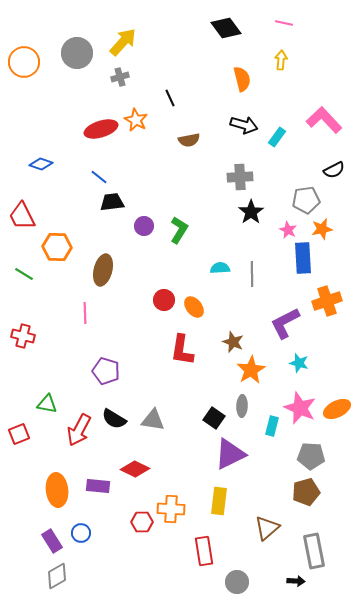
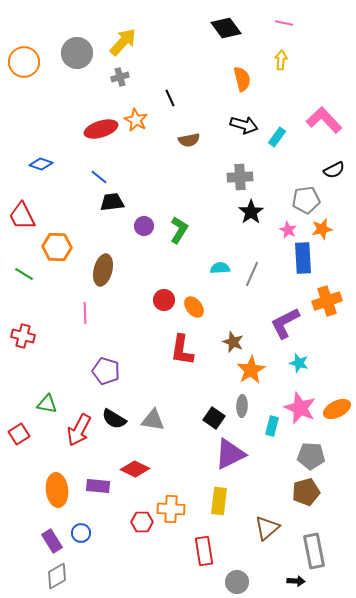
gray line at (252, 274): rotated 25 degrees clockwise
red square at (19, 434): rotated 10 degrees counterclockwise
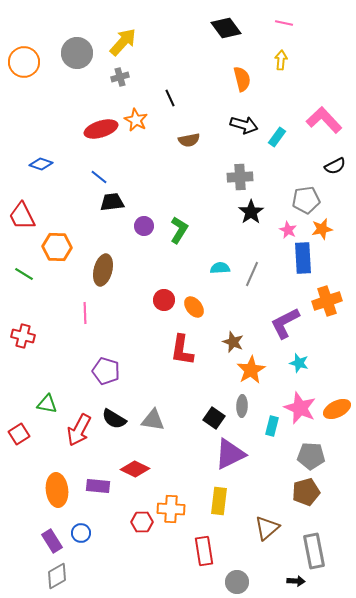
black semicircle at (334, 170): moved 1 px right, 4 px up
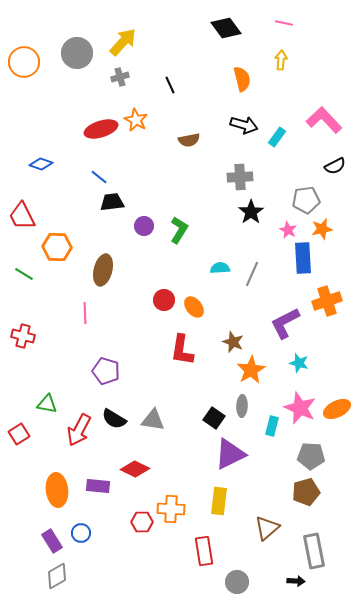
black line at (170, 98): moved 13 px up
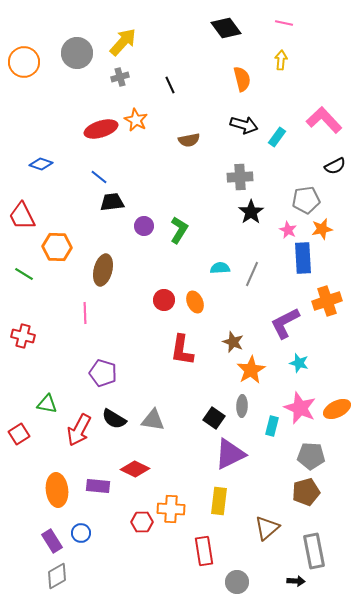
orange ellipse at (194, 307): moved 1 px right, 5 px up; rotated 15 degrees clockwise
purple pentagon at (106, 371): moved 3 px left, 2 px down
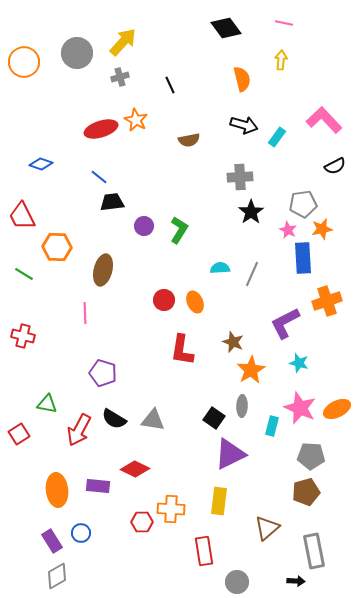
gray pentagon at (306, 200): moved 3 px left, 4 px down
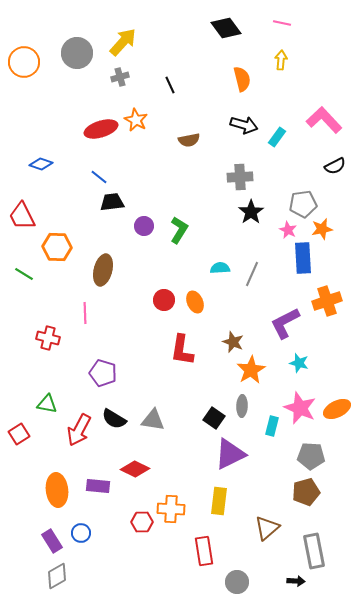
pink line at (284, 23): moved 2 px left
red cross at (23, 336): moved 25 px right, 2 px down
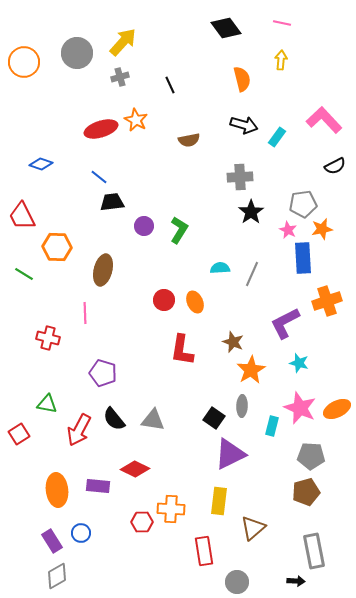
black semicircle at (114, 419): rotated 20 degrees clockwise
brown triangle at (267, 528): moved 14 px left
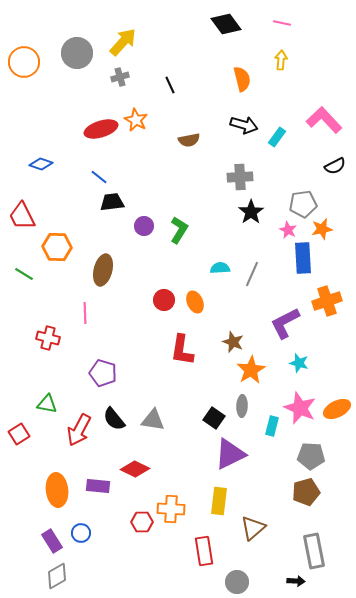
black diamond at (226, 28): moved 4 px up
